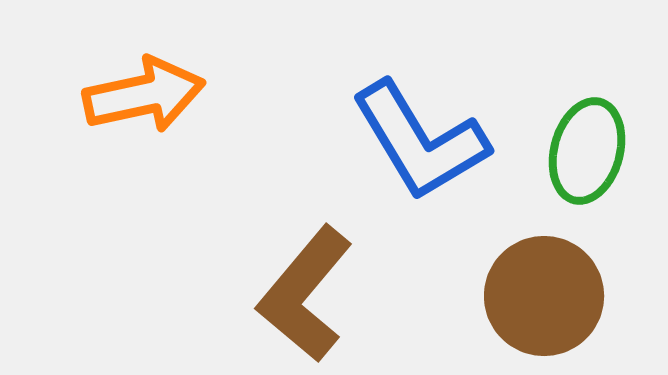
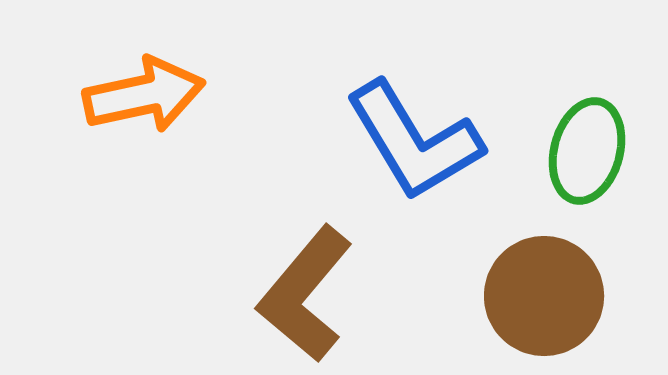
blue L-shape: moved 6 px left
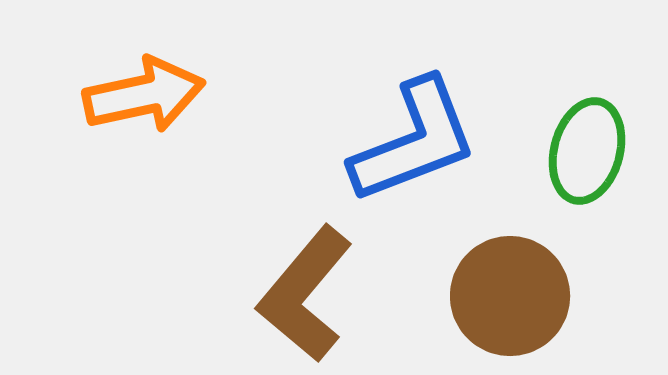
blue L-shape: rotated 80 degrees counterclockwise
brown circle: moved 34 px left
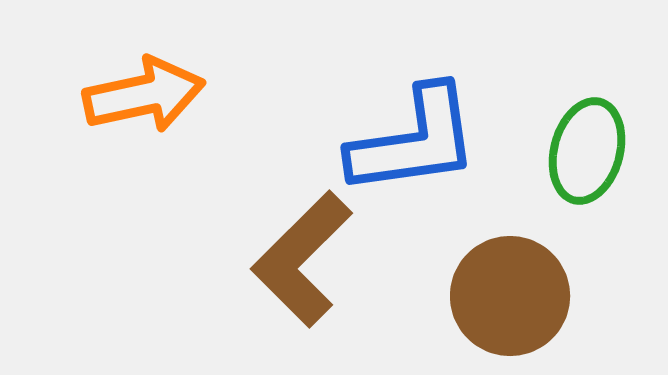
blue L-shape: rotated 13 degrees clockwise
brown L-shape: moved 3 px left, 35 px up; rotated 5 degrees clockwise
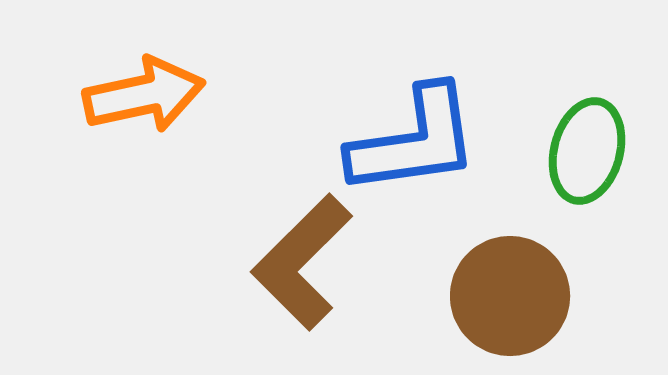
brown L-shape: moved 3 px down
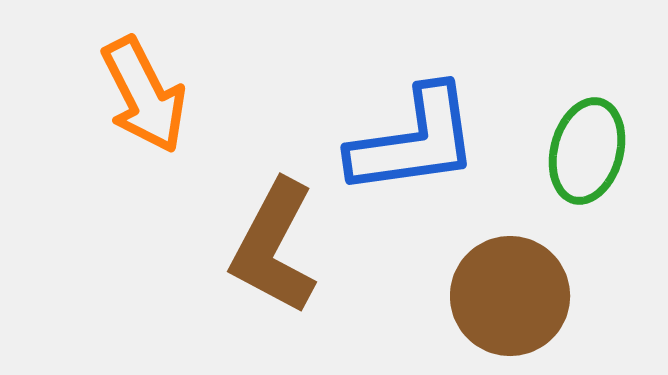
orange arrow: rotated 75 degrees clockwise
brown L-shape: moved 28 px left, 15 px up; rotated 17 degrees counterclockwise
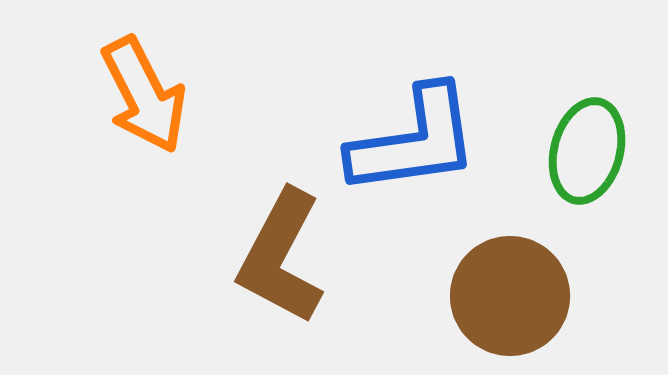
brown L-shape: moved 7 px right, 10 px down
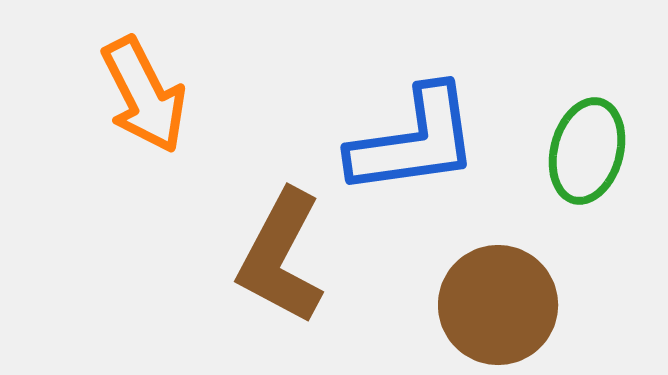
brown circle: moved 12 px left, 9 px down
